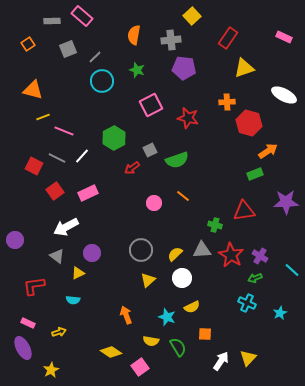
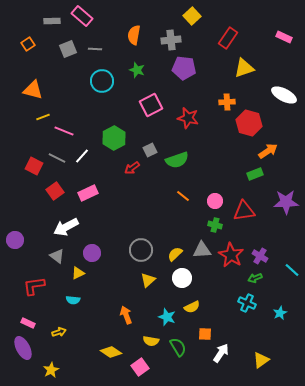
gray line at (95, 57): moved 8 px up; rotated 48 degrees clockwise
pink circle at (154, 203): moved 61 px right, 2 px up
yellow triangle at (248, 358): moved 13 px right, 2 px down; rotated 12 degrees clockwise
white arrow at (221, 361): moved 8 px up
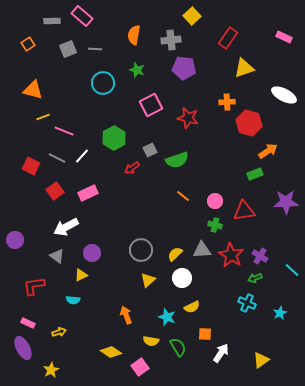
cyan circle at (102, 81): moved 1 px right, 2 px down
red square at (34, 166): moved 3 px left
yellow triangle at (78, 273): moved 3 px right, 2 px down
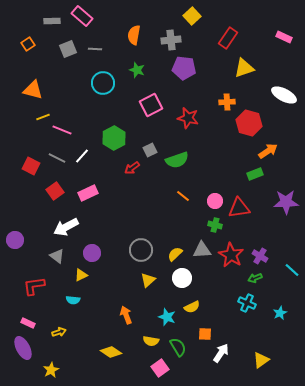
pink line at (64, 131): moved 2 px left, 1 px up
red triangle at (244, 211): moved 5 px left, 3 px up
pink square at (140, 367): moved 20 px right, 1 px down
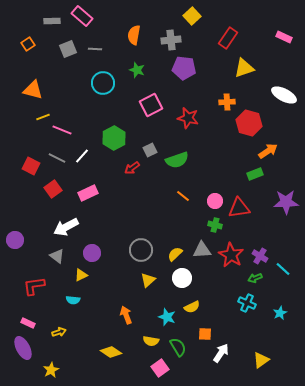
red square at (55, 191): moved 2 px left, 2 px up
cyan line at (292, 270): moved 9 px left, 1 px up
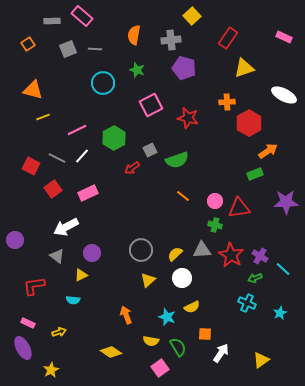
purple pentagon at (184, 68): rotated 10 degrees clockwise
red hexagon at (249, 123): rotated 15 degrees clockwise
pink line at (62, 130): moved 15 px right; rotated 48 degrees counterclockwise
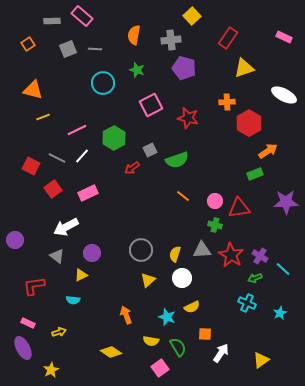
yellow semicircle at (175, 254): rotated 28 degrees counterclockwise
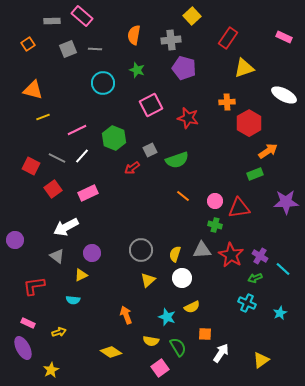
green hexagon at (114, 138): rotated 10 degrees counterclockwise
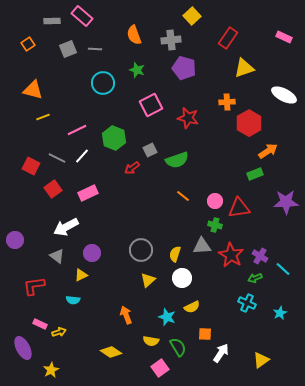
orange semicircle at (134, 35): rotated 30 degrees counterclockwise
gray triangle at (202, 250): moved 4 px up
pink rectangle at (28, 323): moved 12 px right, 1 px down
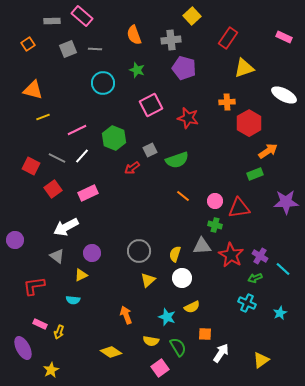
gray circle at (141, 250): moved 2 px left, 1 px down
yellow arrow at (59, 332): rotated 128 degrees clockwise
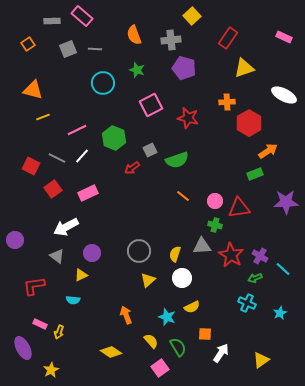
yellow semicircle at (151, 341): rotated 140 degrees counterclockwise
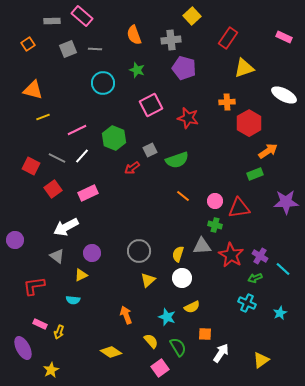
yellow semicircle at (175, 254): moved 3 px right
